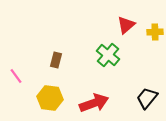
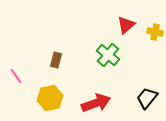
yellow cross: rotated 14 degrees clockwise
yellow hexagon: rotated 20 degrees counterclockwise
red arrow: moved 2 px right
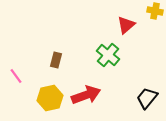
yellow cross: moved 21 px up
red arrow: moved 10 px left, 8 px up
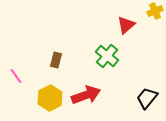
yellow cross: rotated 35 degrees counterclockwise
green cross: moved 1 px left, 1 px down
yellow hexagon: rotated 15 degrees counterclockwise
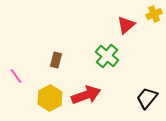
yellow cross: moved 1 px left, 3 px down
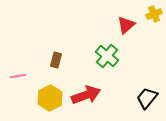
pink line: moved 2 px right; rotated 63 degrees counterclockwise
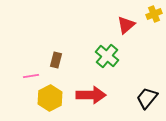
pink line: moved 13 px right
red arrow: moved 5 px right; rotated 20 degrees clockwise
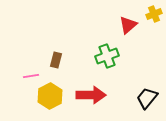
red triangle: moved 2 px right
green cross: rotated 30 degrees clockwise
yellow hexagon: moved 2 px up
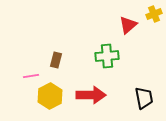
green cross: rotated 15 degrees clockwise
black trapezoid: moved 3 px left; rotated 130 degrees clockwise
